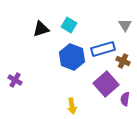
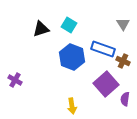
gray triangle: moved 2 px left, 1 px up
blue rectangle: rotated 35 degrees clockwise
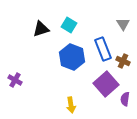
blue rectangle: rotated 50 degrees clockwise
yellow arrow: moved 1 px left, 1 px up
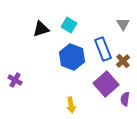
brown cross: rotated 24 degrees clockwise
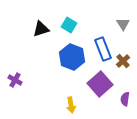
purple square: moved 6 px left
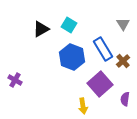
black triangle: rotated 12 degrees counterclockwise
blue rectangle: rotated 10 degrees counterclockwise
yellow arrow: moved 12 px right, 1 px down
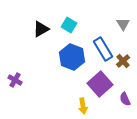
purple semicircle: rotated 32 degrees counterclockwise
